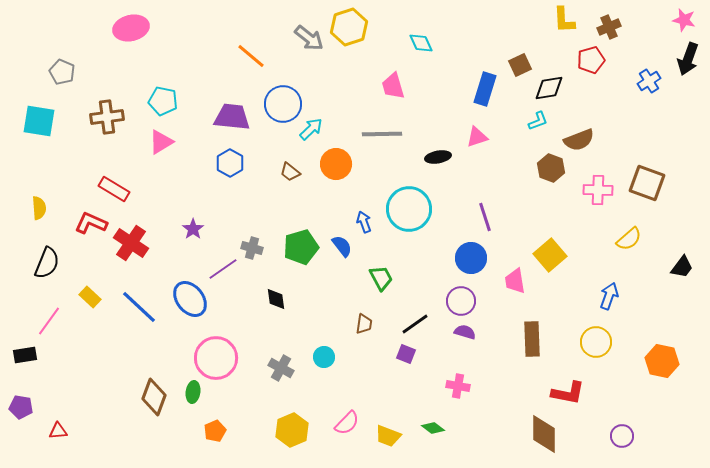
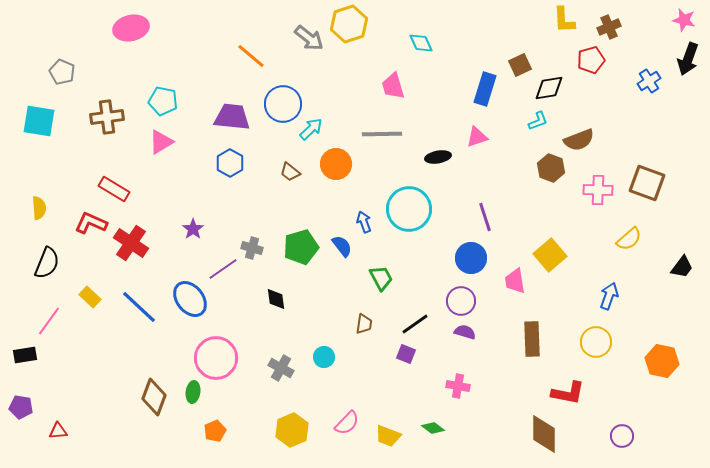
yellow hexagon at (349, 27): moved 3 px up
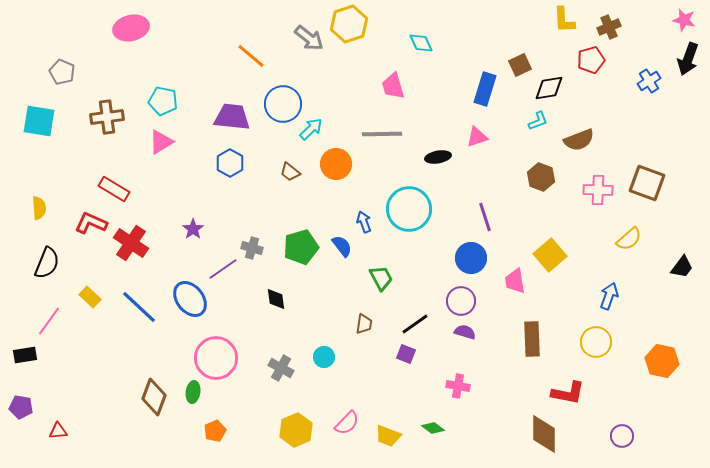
brown hexagon at (551, 168): moved 10 px left, 9 px down
yellow hexagon at (292, 430): moved 4 px right
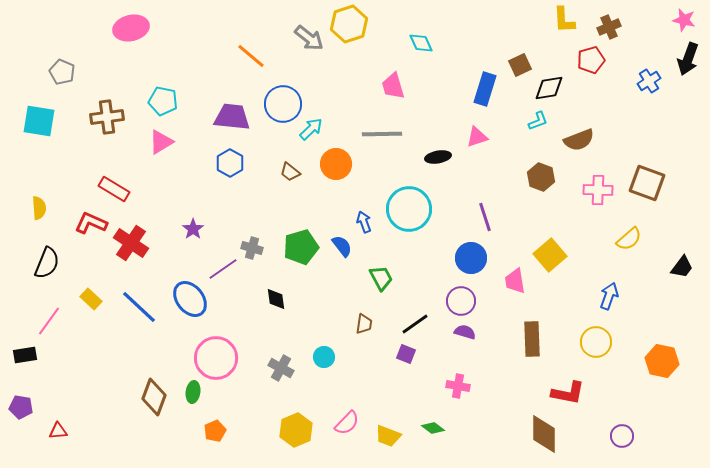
yellow rectangle at (90, 297): moved 1 px right, 2 px down
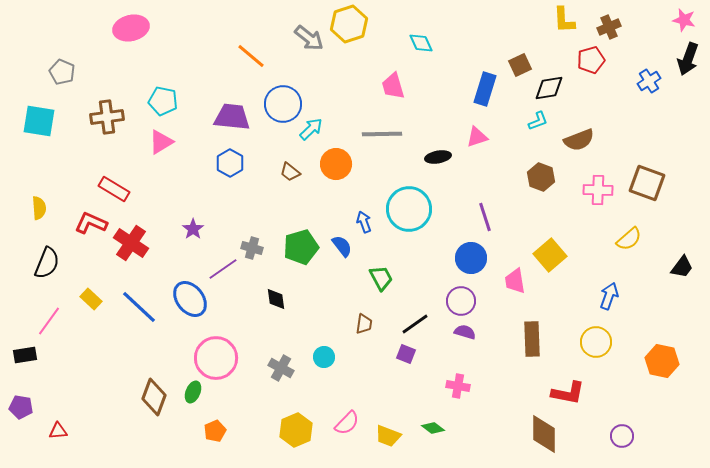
green ellipse at (193, 392): rotated 15 degrees clockwise
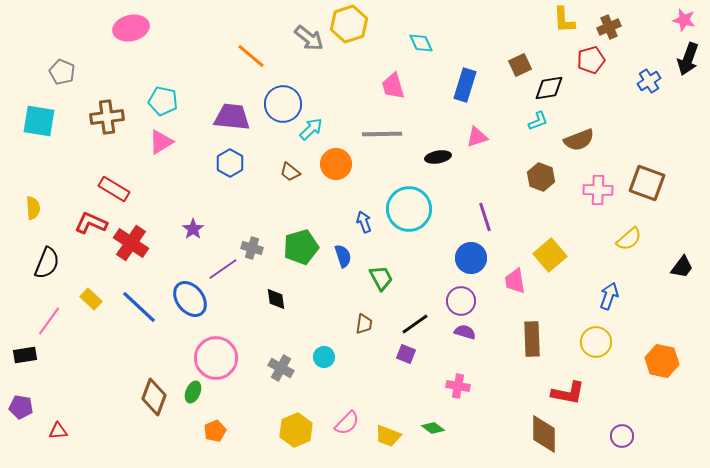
blue rectangle at (485, 89): moved 20 px left, 4 px up
yellow semicircle at (39, 208): moved 6 px left
blue semicircle at (342, 246): moved 1 px right, 10 px down; rotated 20 degrees clockwise
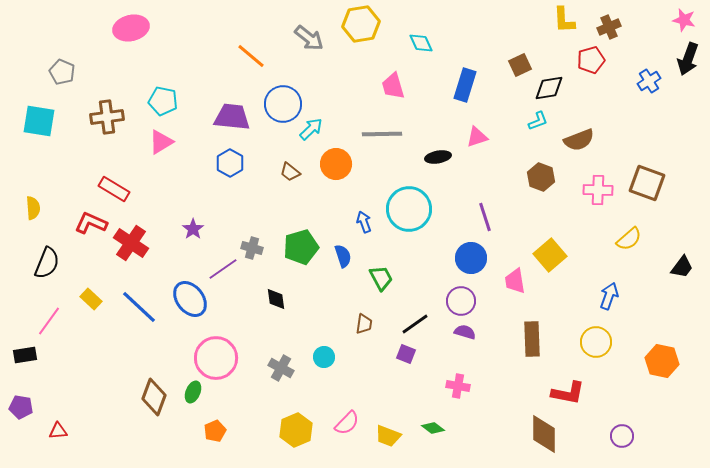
yellow hexagon at (349, 24): moved 12 px right; rotated 9 degrees clockwise
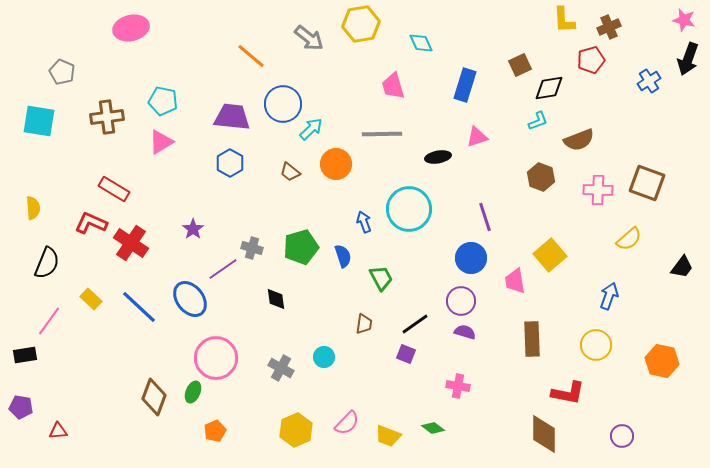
yellow circle at (596, 342): moved 3 px down
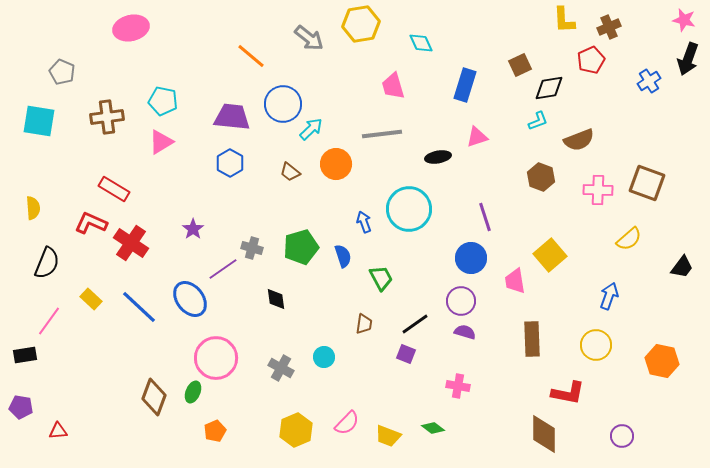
red pentagon at (591, 60): rotated 8 degrees counterclockwise
gray line at (382, 134): rotated 6 degrees counterclockwise
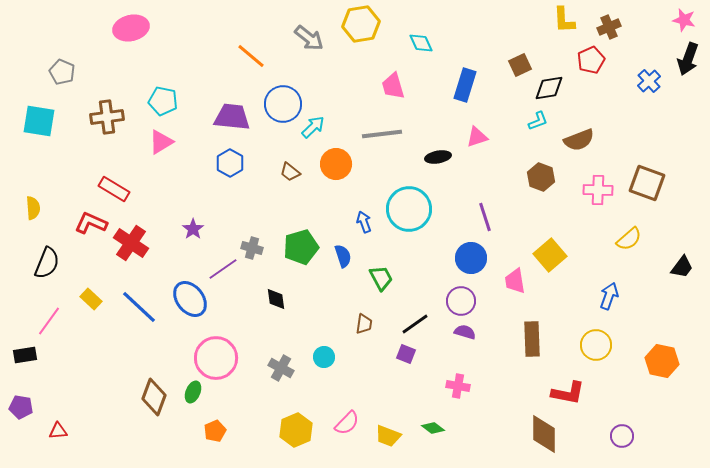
blue cross at (649, 81): rotated 10 degrees counterclockwise
cyan arrow at (311, 129): moved 2 px right, 2 px up
